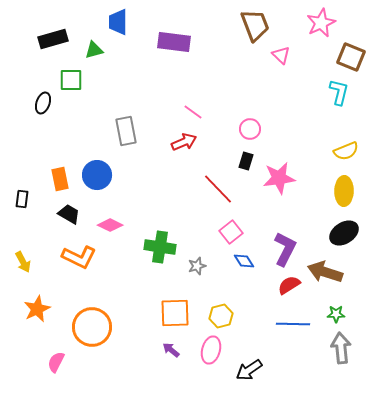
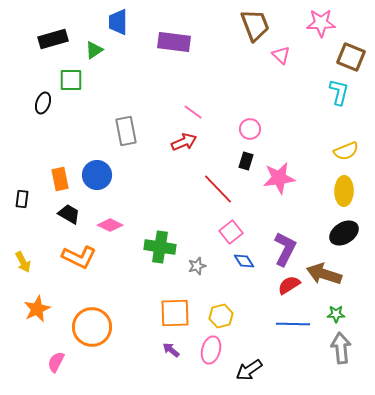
pink star at (321, 23): rotated 24 degrees clockwise
green triangle at (94, 50): rotated 18 degrees counterclockwise
brown arrow at (325, 272): moved 1 px left, 2 px down
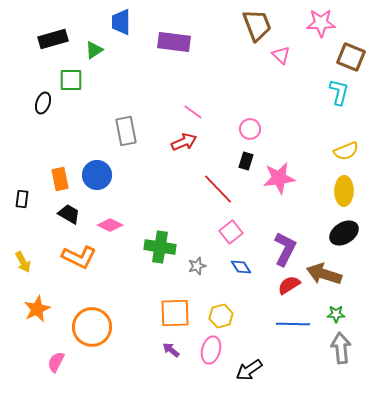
blue trapezoid at (118, 22): moved 3 px right
brown trapezoid at (255, 25): moved 2 px right
blue diamond at (244, 261): moved 3 px left, 6 px down
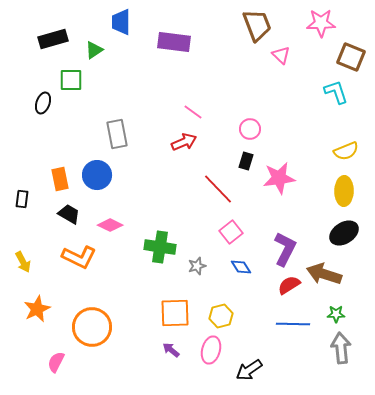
cyan L-shape at (339, 92): moved 3 px left; rotated 32 degrees counterclockwise
gray rectangle at (126, 131): moved 9 px left, 3 px down
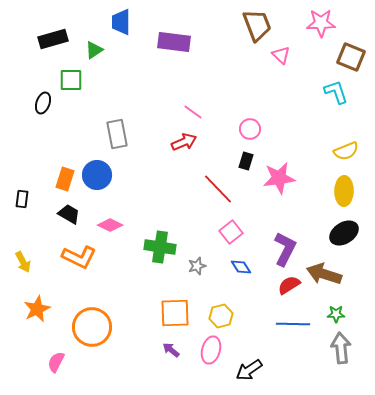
orange rectangle at (60, 179): moved 5 px right; rotated 30 degrees clockwise
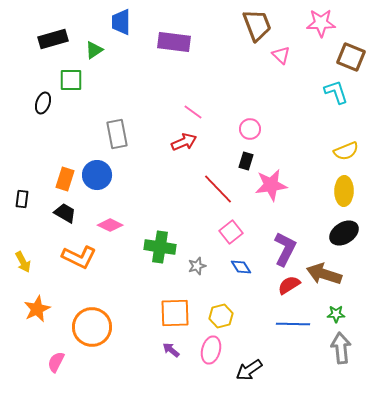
pink star at (279, 178): moved 8 px left, 7 px down
black trapezoid at (69, 214): moved 4 px left, 1 px up
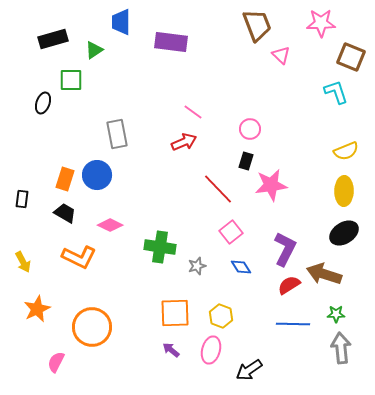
purple rectangle at (174, 42): moved 3 px left
yellow hexagon at (221, 316): rotated 25 degrees counterclockwise
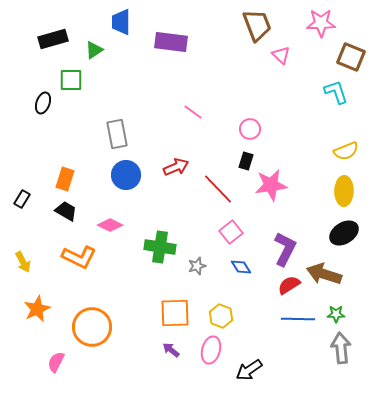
red arrow at (184, 142): moved 8 px left, 25 px down
blue circle at (97, 175): moved 29 px right
black rectangle at (22, 199): rotated 24 degrees clockwise
black trapezoid at (65, 213): moved 1 px right, 2 px up
blue line at (293, 324): moved 5 px right, 5 px up
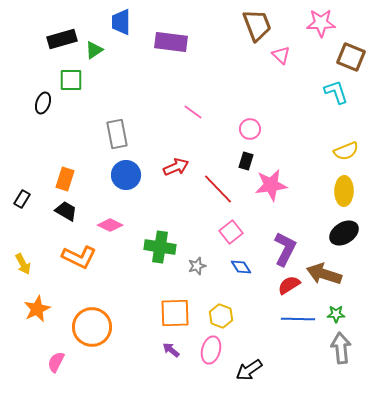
black rectangle at (53, 39): moved 9 px right
yellow arrow at (23, 262): moved 2 px down
